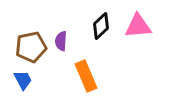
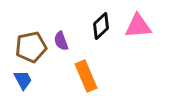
purple semicircle: rotated 24 degrees counterclockwise
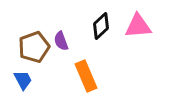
brown pentagon: moved 3 px right; rotated 8 degrees counterclockwise
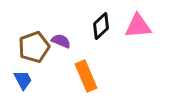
purple semicircle: rotated 132 degrees clockwise
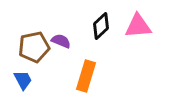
brown pentagon: rotated 8 degrees clockwise
orange rectangle: rotated 40 degrees clockwise
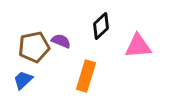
pink triangle: moved 20 px down
blue trapezoid: rotated 105 degrees counterclockwise
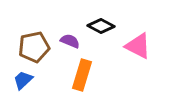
black diamond: rotated 72 degrees clockwise
purple semicircle: moved 9 px right
pink triangle: rotated 32 degrees clockwise
orange rectangle: moved 4 px left, 1 px up
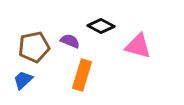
pink triangle: rotated 12 degrees counterclockwise
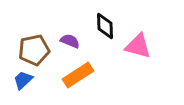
black diamond: moved 4 px right; rotated 60 degrees clockwise
brown pentagon: moved 3 px down
orange rectangle: moved 4 px left; rotated 40 degrees clockwise
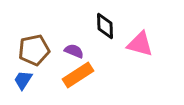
purple semicircle: moved 4 px right, 10 px down
pink triangle: moved 2 px right, 2 px up
blue trapezoid: rotated 15 degrees counterclockwise
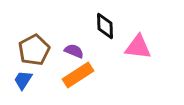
pink triangle: moved 2 px left, 3 px down; rotated 8 degrees counterclockwise
brown pentagon: rotated 16 degrees counterclockwise
